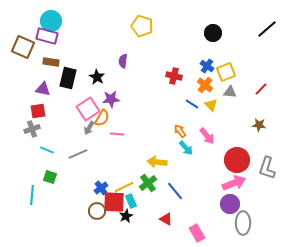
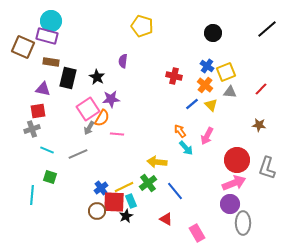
blue line at (192, 104): rotated 72 degrees counterclockwise
pink arrow at (207, 136): rotated 66 degrees clockwise
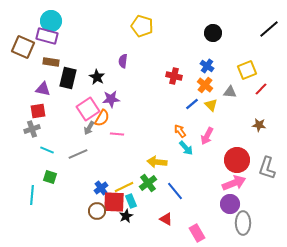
black line at (267, 29): moved 2 px right
yellow square at (226, 72): moved 21 px right, 2 px up
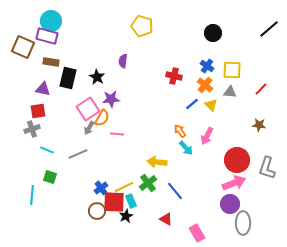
yellow square at (247, 70): moved 15 px left; rotated 24 degrees clockwise
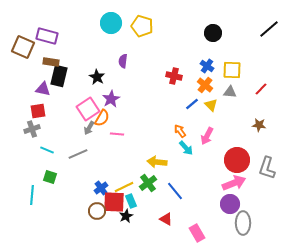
cyan circle at (51, 21): moved 60 px right, 2 px down
black rectangle at (68, 78): moved 9 px left, 2 px up
purple star at (111, 99): rotated 24 degrees counterclockwise
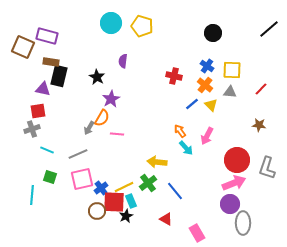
pink square at (88, 109): moved 6 px left, 70 px down; rotated 20 degrees clockwise
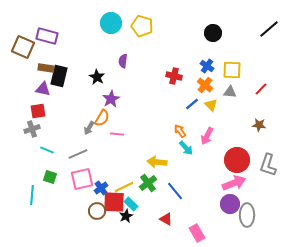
brown rectangle at (51, 62): moved 5 px left, 6 px down
gray L-shape at (267, 168): moved 1 px right, 3 px up
cyan rectangle at (131, 201): moved 3 px down; rotated 24 degrees counterclockwise
gray ellipse at (243, 223): moved 4 px right, 8 px up
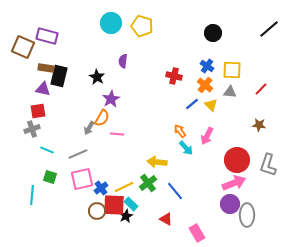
red square at (114, 202): moved 3 px down
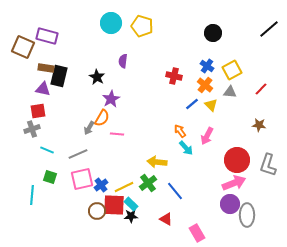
yellow square at (232, 70): rotated 30 degrees counterclockwise
blue cross at (101, 188): moved 3 px up
black star at (126, 216): moved 5 px right; rotated 24 degrees clockwise
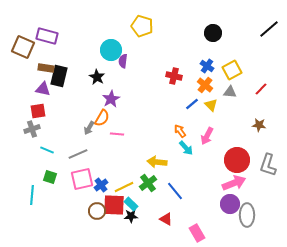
cyan circle at (111, 23): moved 27 px down
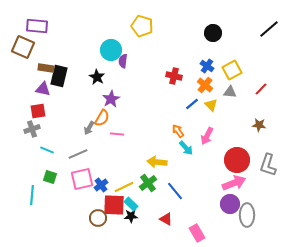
purple rectangle at (47, 36): moved 10 px left, 10 px up; rotated 10 degrees counterclockwise
orange arrow at (180, 131): moved 2 px left
brown circle at (97, 211): moved 1 px right, 7 px down
